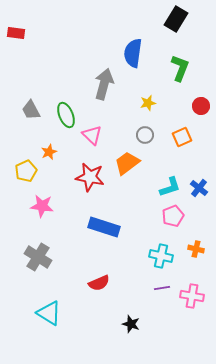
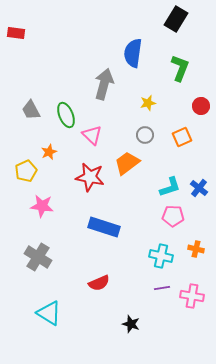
pink pentagon: rotated 25 degrees clockwise
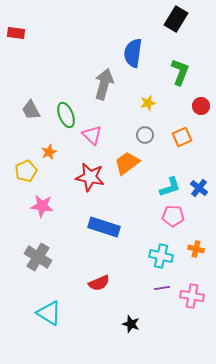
green L-shape: moved 4 px down
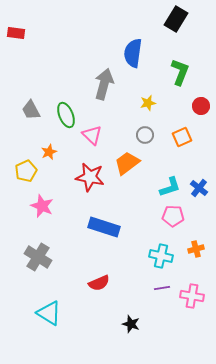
pink star: rotated 15 degrees clockwise
orange cross: rotated 28 degrees counterclockwise
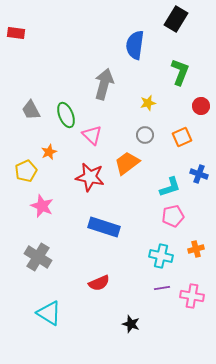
blue semicircle: moved 2 px right, 8 px up
blue cross: moved 14 px up; rotated 18 degrees counterclockwise
pink pentagon: rotated 15 degrees counterclockwise
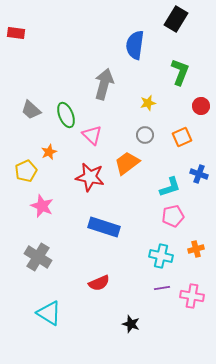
gray trapezoid: rotated 20 degrees counterclockwise
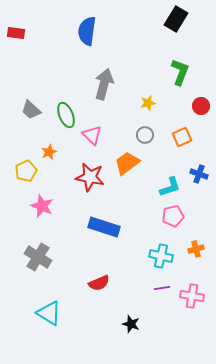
blue semicircle: moved 48 px left, 14 px up
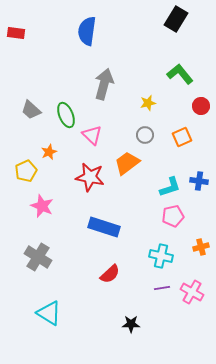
green L-shape: moved 2 px down; rotated 60 degrees counterclockwise
blue cross: moved 7 px down; rotated 12 degrees counterclockwise
orange cross: moved 5 px right, 2 px up
red semicircle: moved 11 px right, 9 px up; rotated 20 degrees counterclockwise
pink cross: moved 4 px up; rotated 20 degrees clockwise
black star: rotated 18 degrees counterclockwise
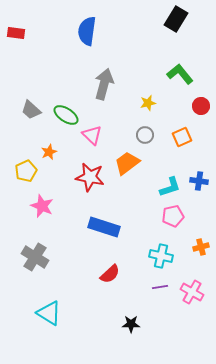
green ellipse: rotated 35 degrees counterclockwise
gray cross: moved 3 px left
purple line: moved 2 px left, 1 px up
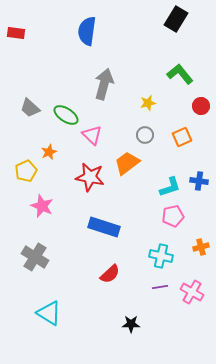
gray trapezoid: moved 1 px left, 2 px up
